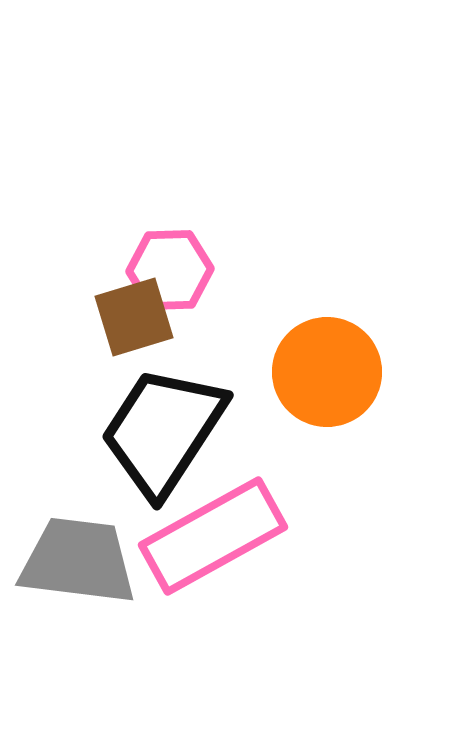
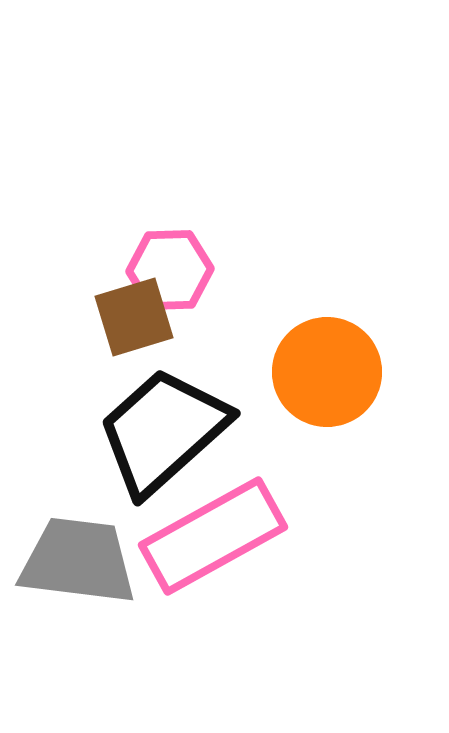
black trapezoid: rotated 15 degrees clockwise
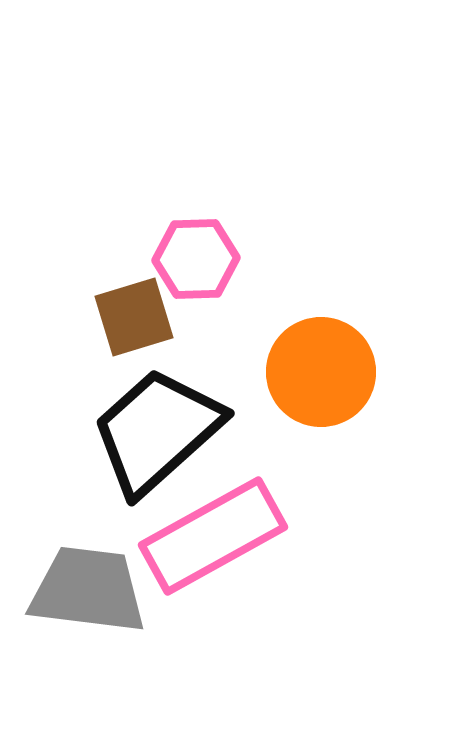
pink hexagon: moved 26 px right, 11 px up
orange circle: moved 6 px left
black trapezoid: moved 6 px left
gray trapezoid: moved 10 px right, 29 px down
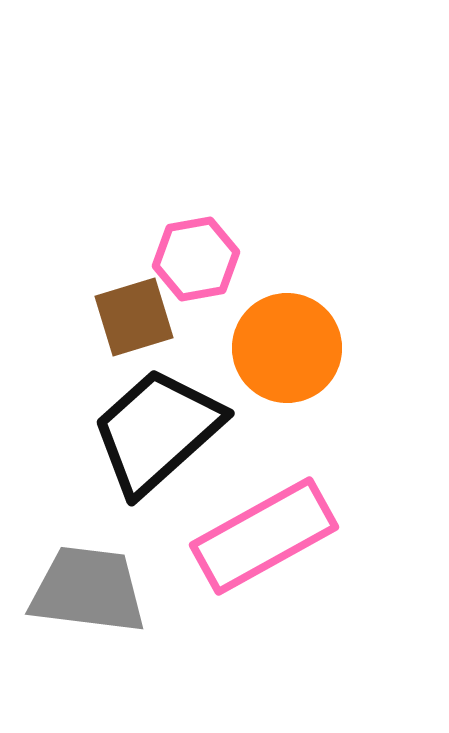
pink hexagon: rotated 8 degrees counterclockwise
orange circle: moved 34 px left, 24 px up
pink rectangle: moved 51 px right
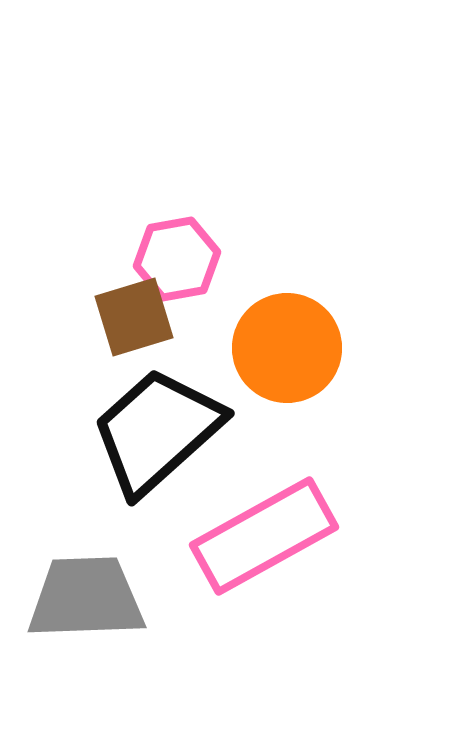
pink hexagon: moved 19 px left
gray trapezoid: moved 2 px left, 8 px down; rotated 9 degrees counterclockwise
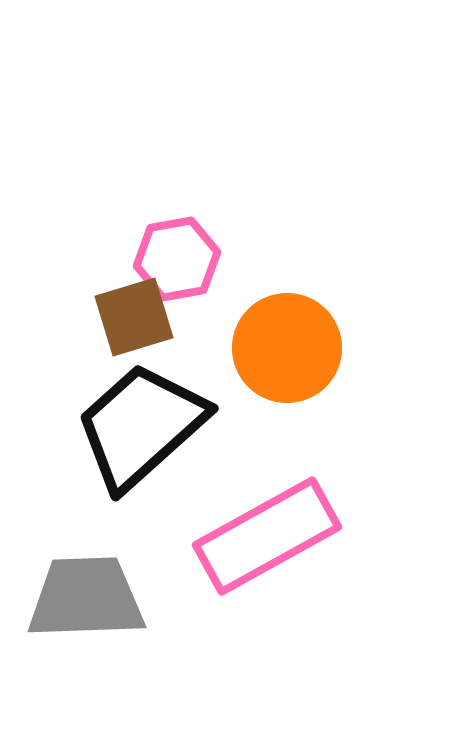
black trapezoid: moved 16 px left, 5 px up
pink rectangle: moved 3 px right
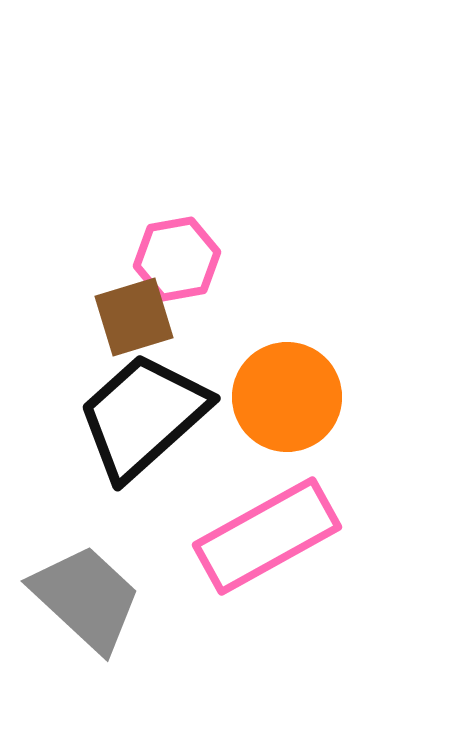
orange circle: moved 49 px down
black trapezoid: moved 2 px right, 10 px up
gray trapezoid: rotated 45 degrees clockwise
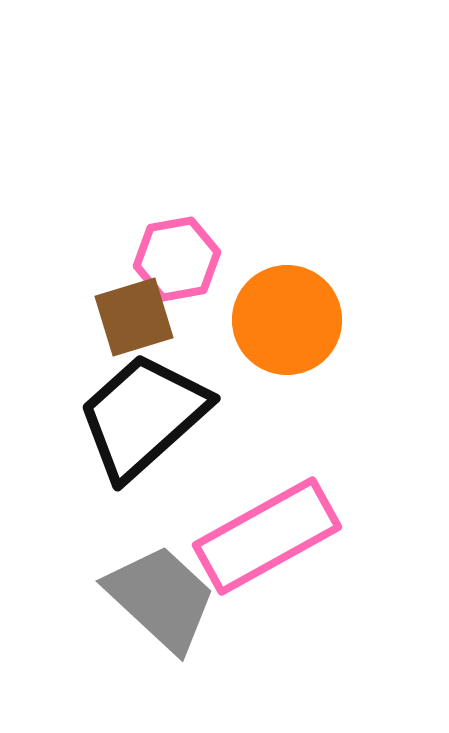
orange circle: moved 77 px up
gray trapezoid: moved 75 px right
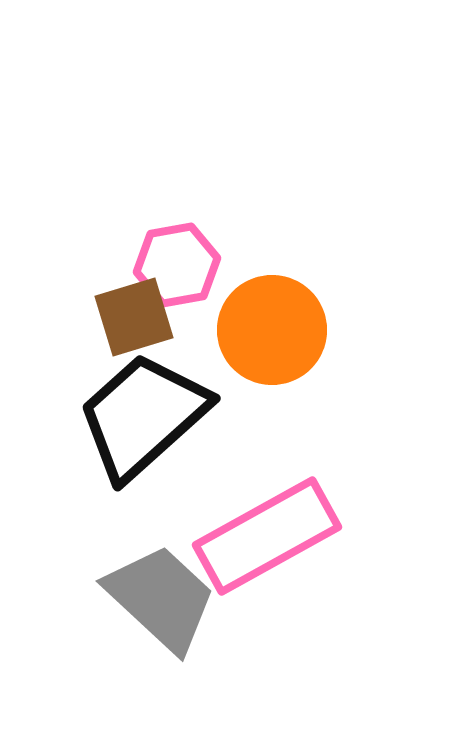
pink hexagon: moved 6 px down
orange circle: moved 15 px left, 10 px down
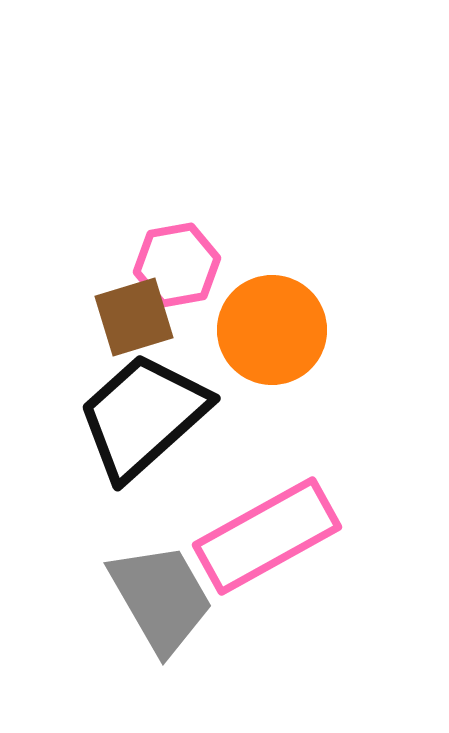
gray trapezoid: rotated 17 degrees clockwise
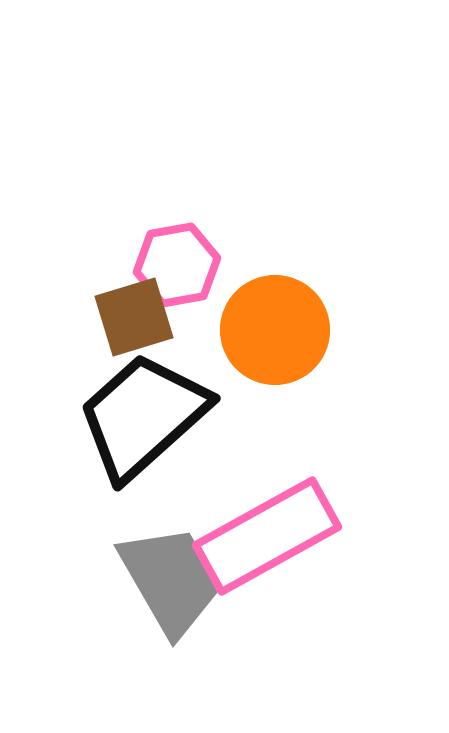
orange circle: moved 3 px right
gray trapezoid: moved 10 px right, 18 px up
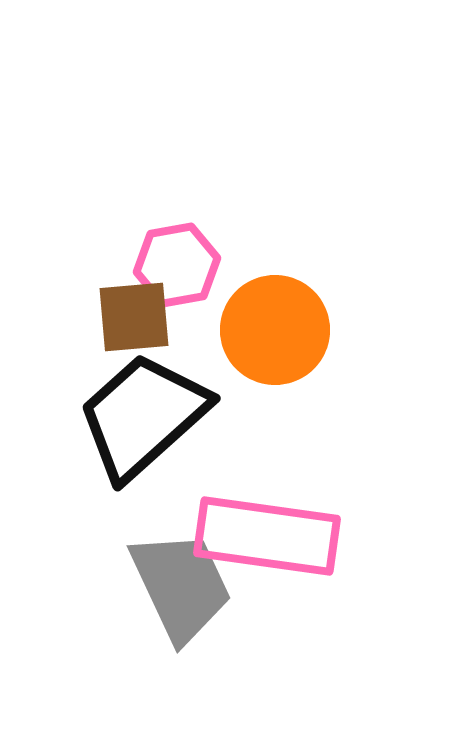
brown square: rotated 12 degrees clockwise
pink rectangle: rotated 37 degrees clockwise
gray trapezoid: moved 10 px right, 6 px down; rotated 5 degrees clockwise
